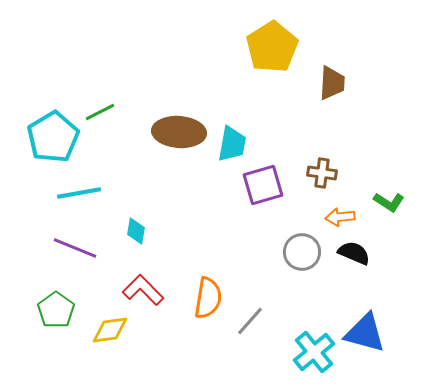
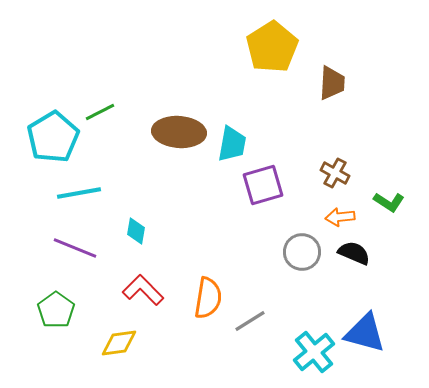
brown cross: moved 13 px right; rotated 20 degrees clockwise
gray line: rotated 16 degrees clockwise
yellow diamond: moved 9 px right, 13 px down
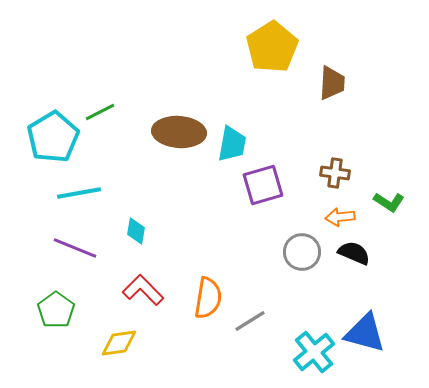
brown cross: rotated 20 degrees counterclockwise
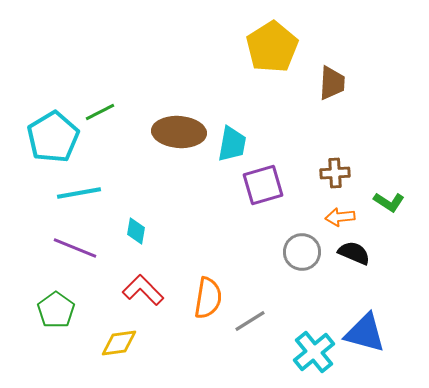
brown cross: rotated 12 degrees counterclockwise
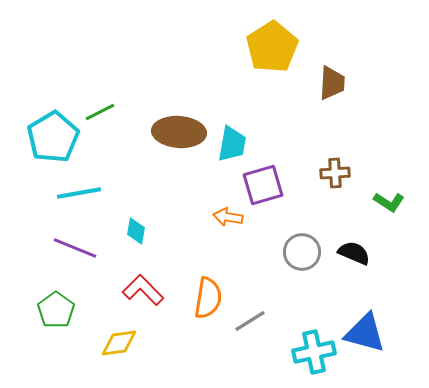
orange arrow: moved 112 px left; rotated 16 degrees clockwise
cyan cross: rotated 27 degrees clockwise
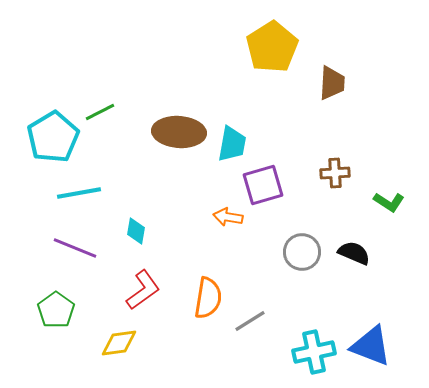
red L-shape: rotated 99 degrees clockwise
blue triangle: moved 6 px right, 13 px down; rotated 6 degrees clockwise
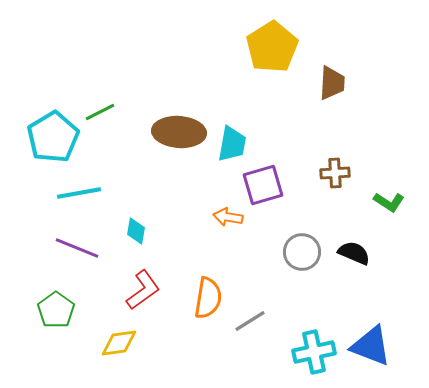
purple line: moved 2 px right
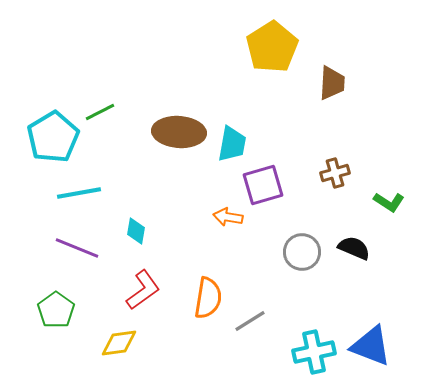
brown cross: rotated 12 degrees counterclockwise
black semicircle: moved 5 px up
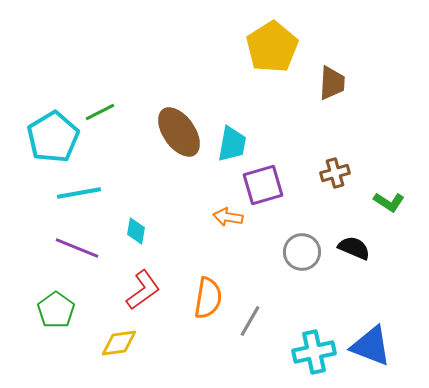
brown ellipse: rotated 51 degrees clockwise
gray line: rotated 28 degrees counterclockwise
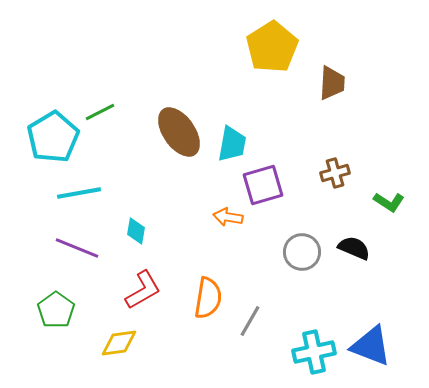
red L-shape: rotated 6 degrees clockwise
